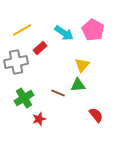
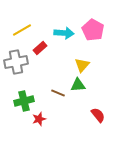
cyan arrow: rotated 30 degrees counterclockwise
green cross: moved 3 px down; rotated 18 degrees clockwise
red semicircle: moved 2 px right
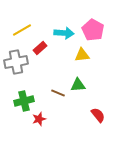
yellow triangle: moved 10 px up; rotated 42 degrees clockwise
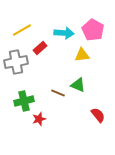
green triangle: rotated 28 degrees clockwise
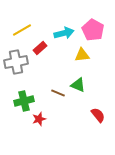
cyan arrow: rotated 18 degrees counterclockwise
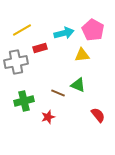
red rectangle: rotated 24 degrees clockwise
red star: moved 9 px right, 2 px up
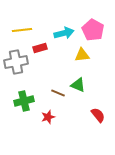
yellow line: rotated 24 degrees clockwise
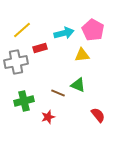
yellow line: rotated 36 degrees counterclockwise
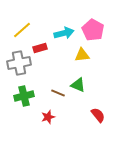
gray cross: moved 3 px right, 1 px down
green cross: moved 5 px up
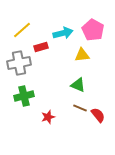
cyan arrow: moved 1 px left
red rectangle: moved 1 px right, 1 px up
brown line: moved 22 px right, 15 px down
